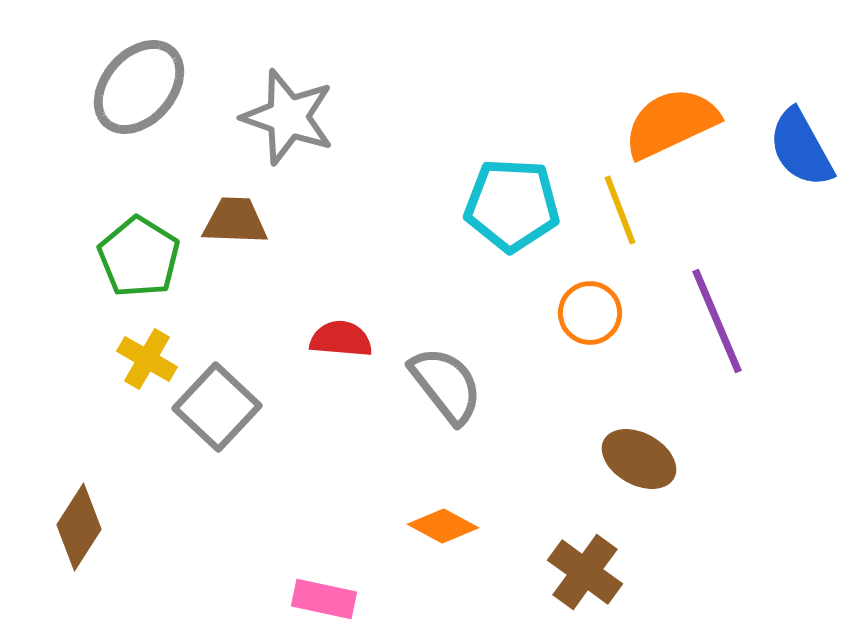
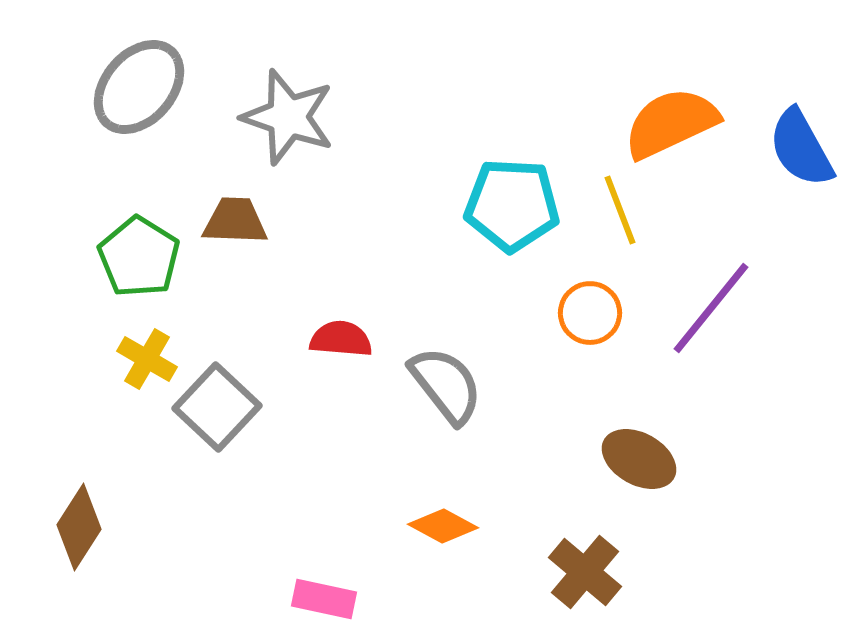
purple line: moved 6 px left, 13 px up; rotated 62 degrees clockwise
brown cross: rotated 4 degrees clockwise
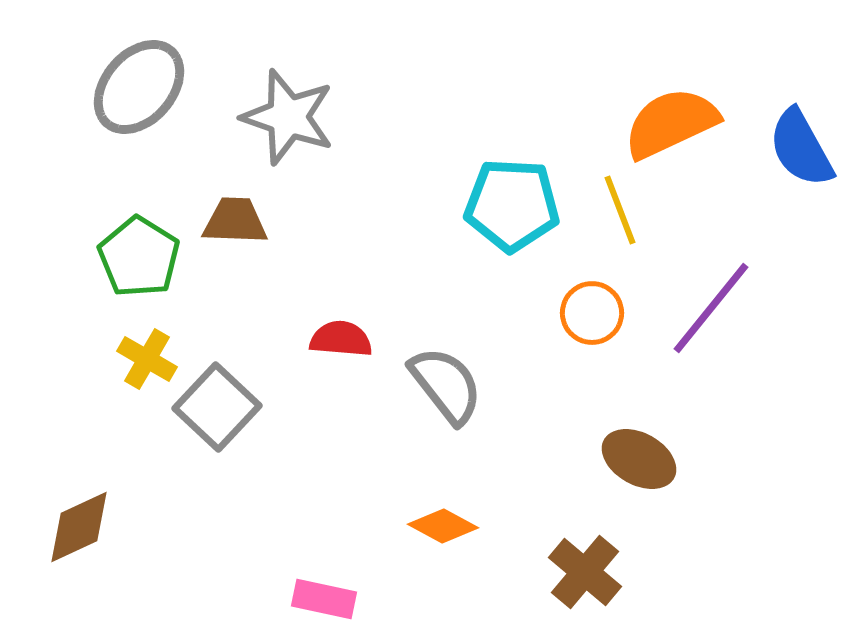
orange circle: moved 2 px right
brown diamond: rotated 32 degrees clockwise
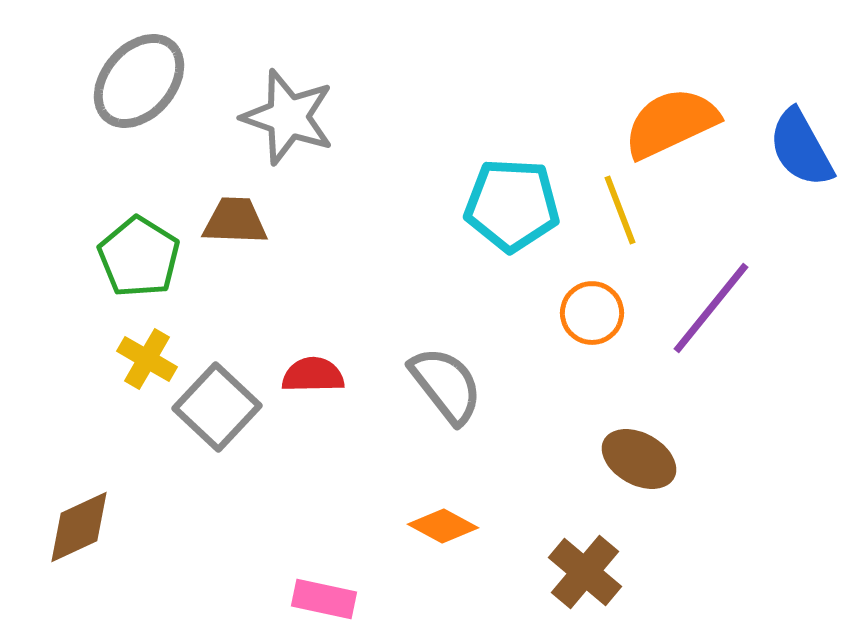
gray ellipse: moved 6 px up
red semicircle: moved 28 px left, 36 px down; rotated 6 degrees counterclockwise
